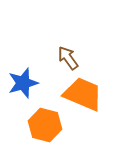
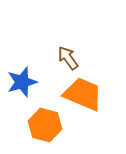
blue star: moved 1 px left, 1 px up
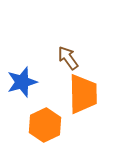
orange trapezoid: rotated 66 degrees clockwise
orange hexagon: rotated 20 degrees clockwise
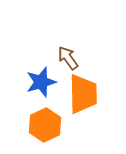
blue star: moved 19 px right
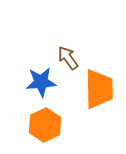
blue star: rotated 12 degrees clockwise
orange trapezoid: moved 16 px right, 5 px up
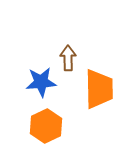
brown arrow: rotated 35 degrees clockwise
orange hexagon: moved 1 px right, 1 px down
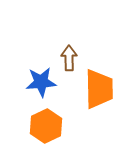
brown arrow: moved 1 px right
